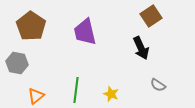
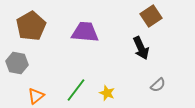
brown pentagon: rotated 8 degrees clockwise
purple trapezoid: rotated 108 degrees clockwise
gray semicircle: rotated 77 degrees counterclockwise
green line: rotated 30 degrees clockwise
yellow star: moved 4 px left, 1 px up
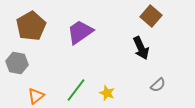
brown square: rotated 15 degrees counterclockwise
purple trapezoid: moved 5 px left; rotated 40 degrees counterclockwise
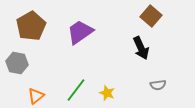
gray semicircle: rotated 35 degrees clockwise
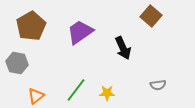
black arrow: moved 18 px left
yellow star: rotated 21 degrees counterclockwise
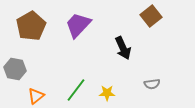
brown square: rotated 10 degrees clockwise
purple trapezoid: moved 2 px left, 7 px up; rotated 12 degrees counterclockwise
gray hexagon: moved 2 px left, 6 px down
gray semicircle: moved 6 px left, 1 px up
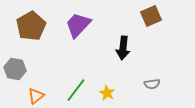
brown square: rotated 15 degrees clockwise
black arrow: rotated 30 degrees clockwise
yellow star: rotated 28 degrees clockwise
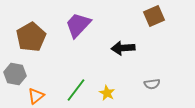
brown square: moved 3 px right
brown pentagon: moved 11 px down
black arrow: rotated 80 degrees clockwise
gray hexagon: moved 5 px down
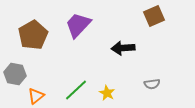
brown pentagon: moved 2 px right, 2 px up
green line: rotated 10 degrees clockwise
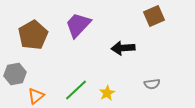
gray hexagon: rotated 20 degrees counterclockwise
yellow star: rotated 14 degrees clockwise
